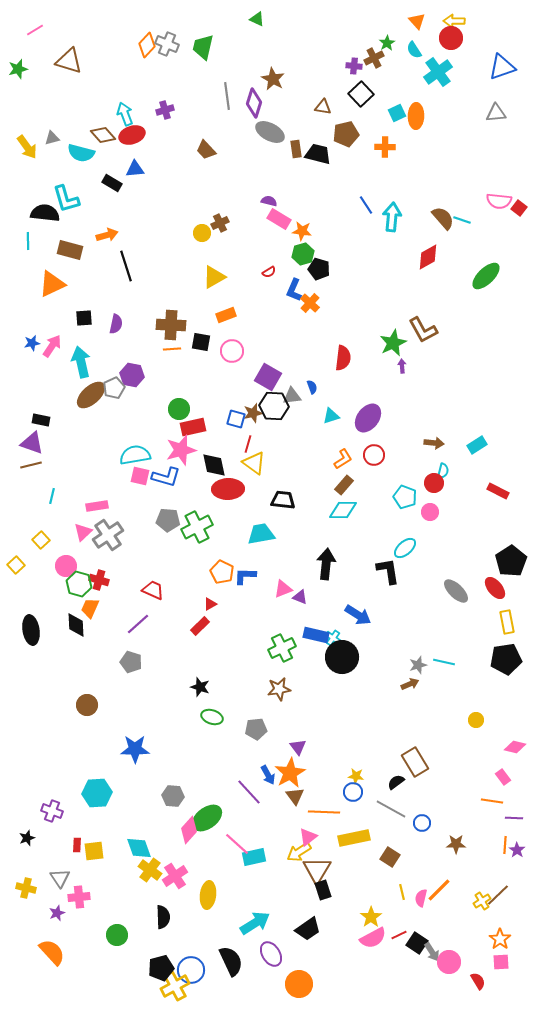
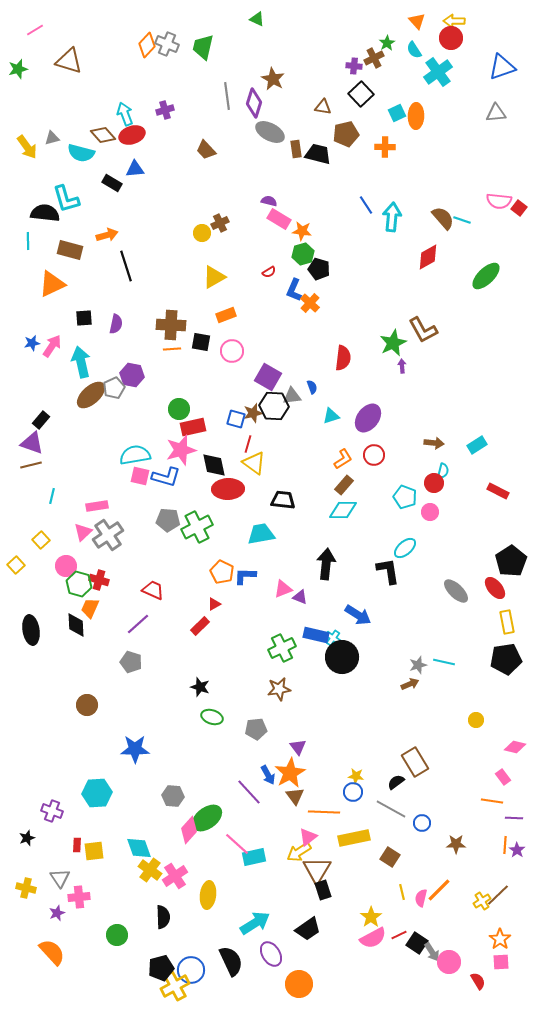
black rectangle at (41, 420): rotated 60 degrees counterclockwise
red triangle at (210, 604): moved 4 px right
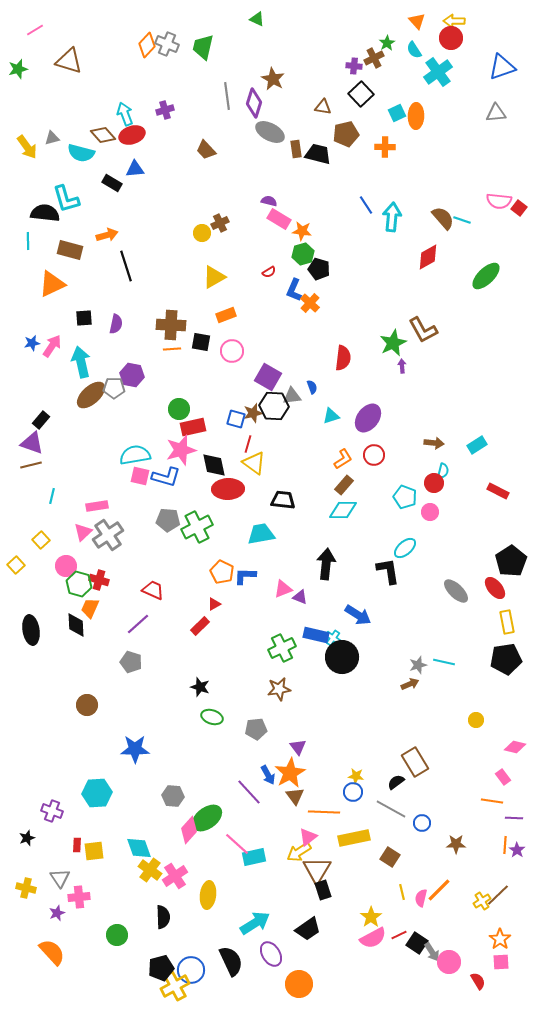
gray pentagon at (114, 388): rotated 25 degrees clockwise
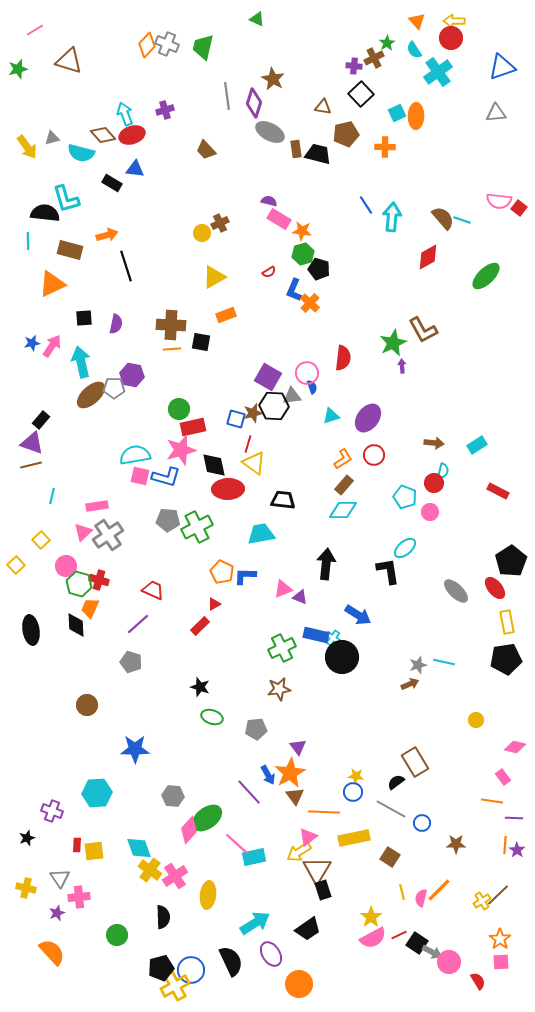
blue triangle at (135, 169): rotated 12 degrees clockwise
pink circle at (232, 351): moved 75 px right, 22 px down
gray arrow at (432, 952): rotated 30 degrees counterclockwise
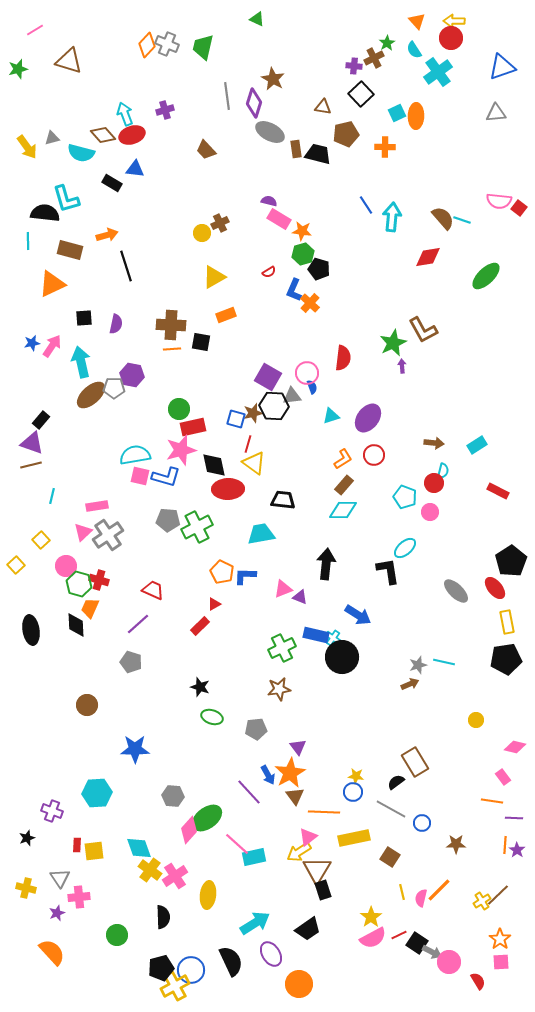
red diamond at (428, 257): rotated 20 degrees clockwise
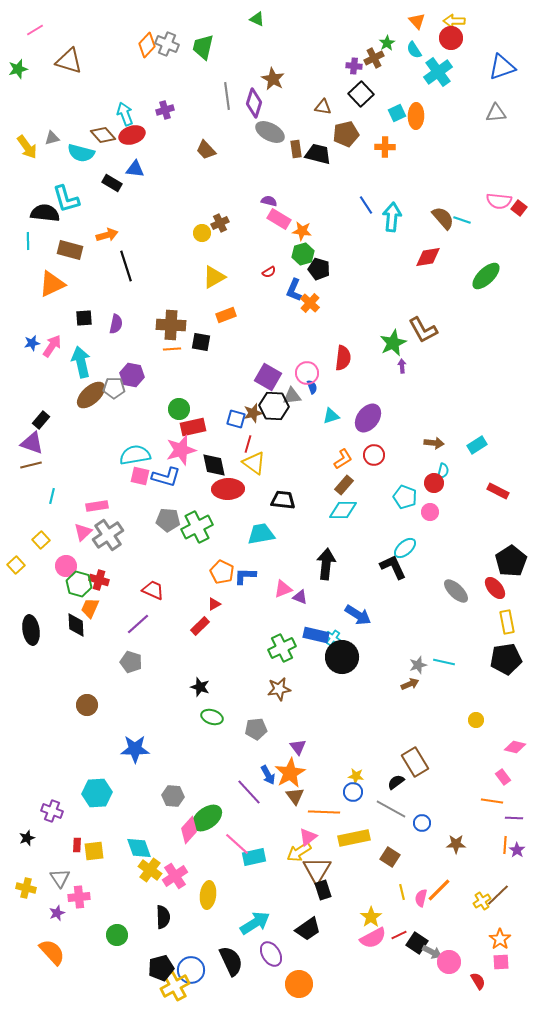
black L-shape at (388, 571): moved 5 px right, 4 px up; rotated 16 degrees counterclockwise
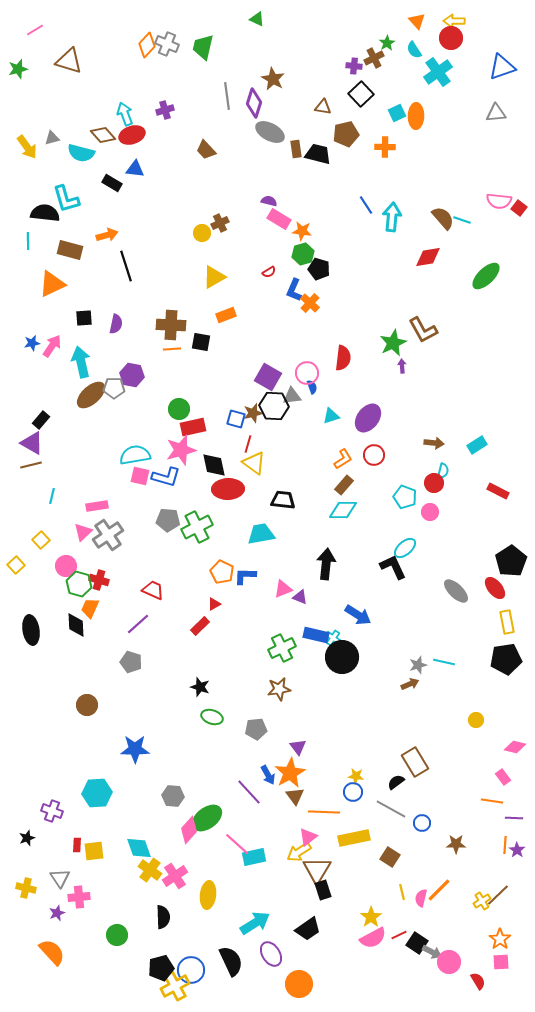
purple triangle at (32, 443): rotated 10 degrees clockwise
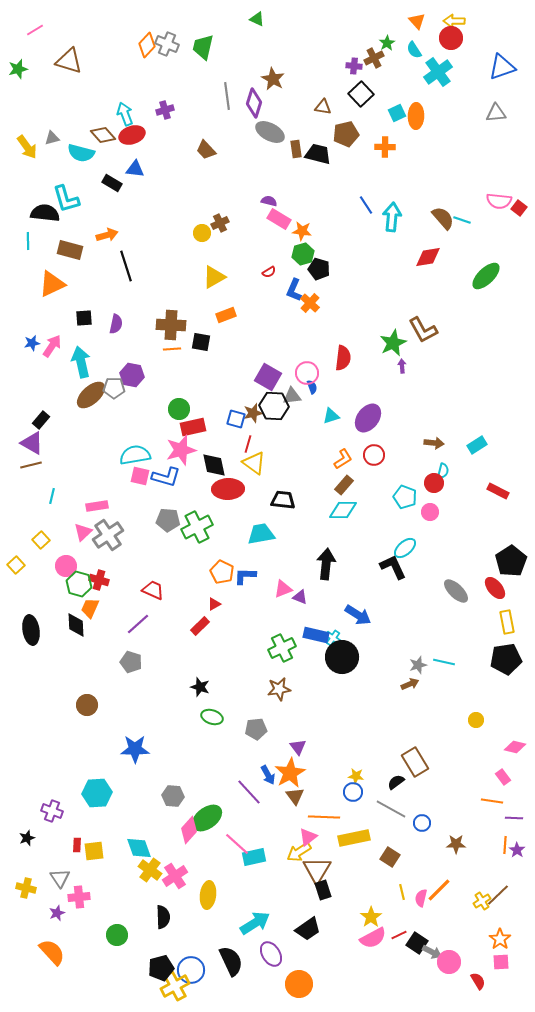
orange line at (324, 812): moved 5 px down
